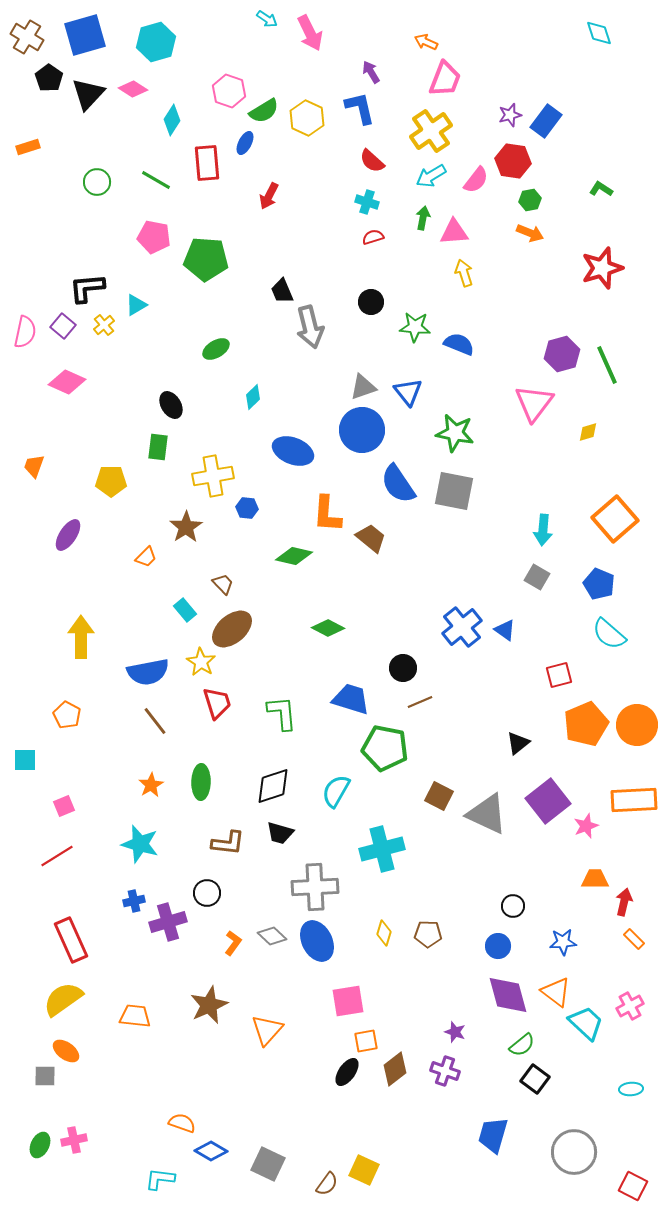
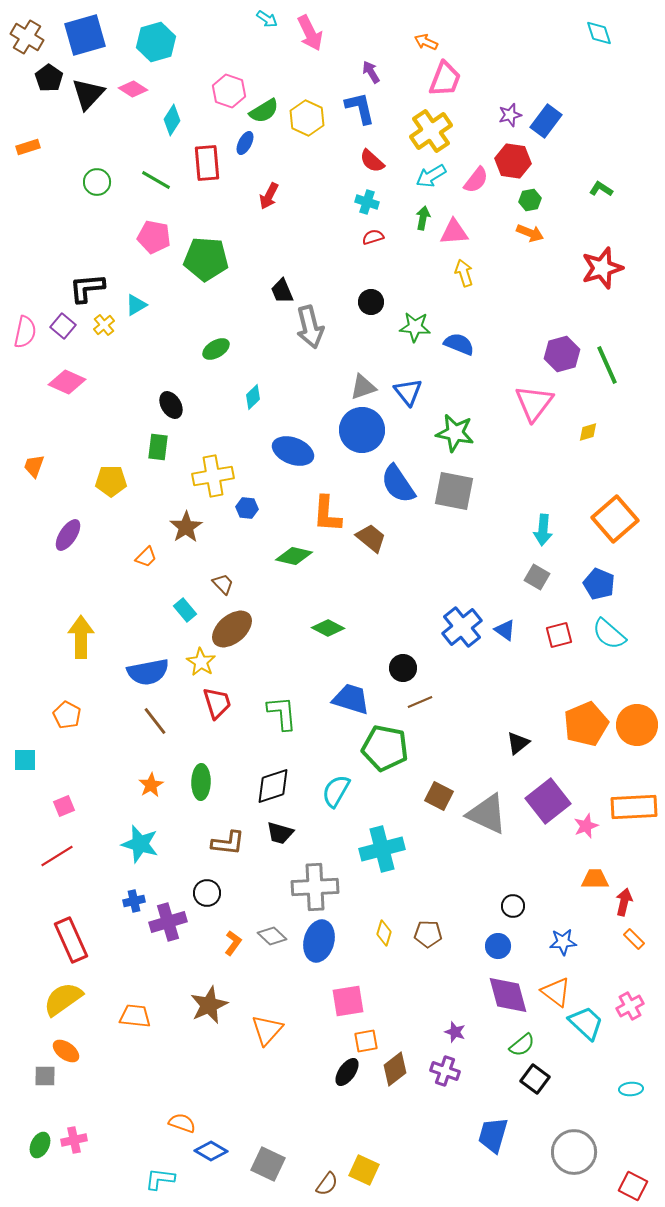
red square at (559, 675): moved 40 px up
orange rectangle at (634, 800): moved 7 px down
blue ellipse at (317, 941): moved 2 px right; rotated 42 degrees clockwise
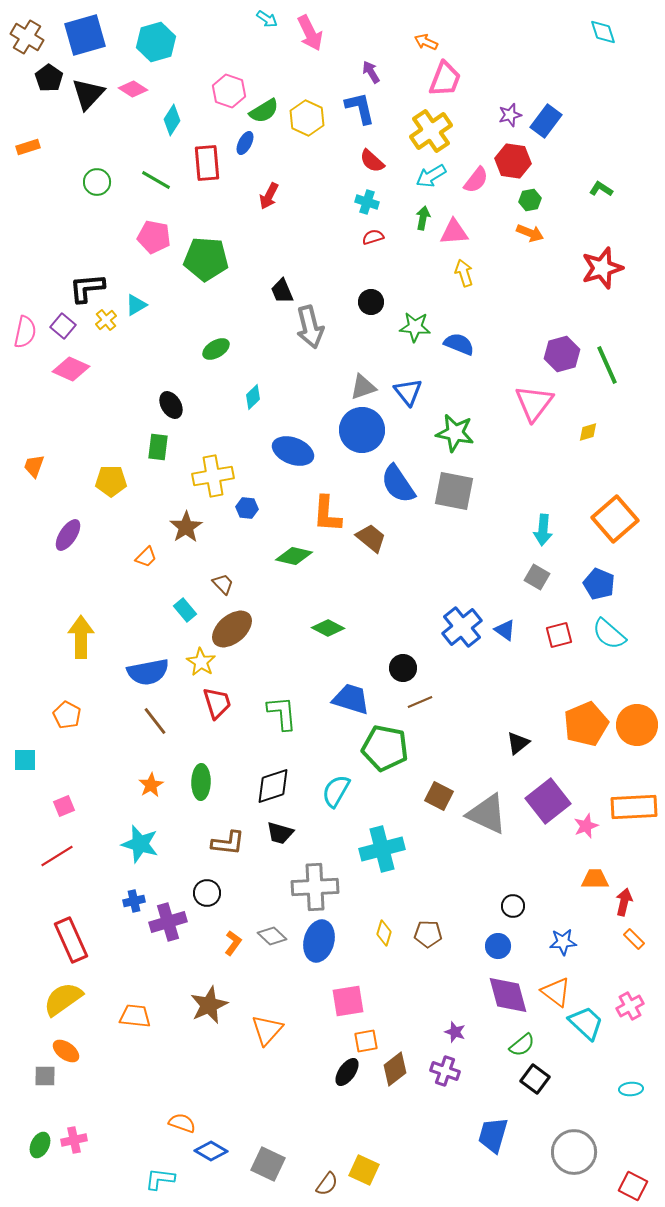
cyan diamond at (599, 33): moved 4 px right, 1 px up
yellow cross at (104, 325): moved 2 px right, 5 px up
pink diamond at (67, 382): moved 4 px right, 13 px up
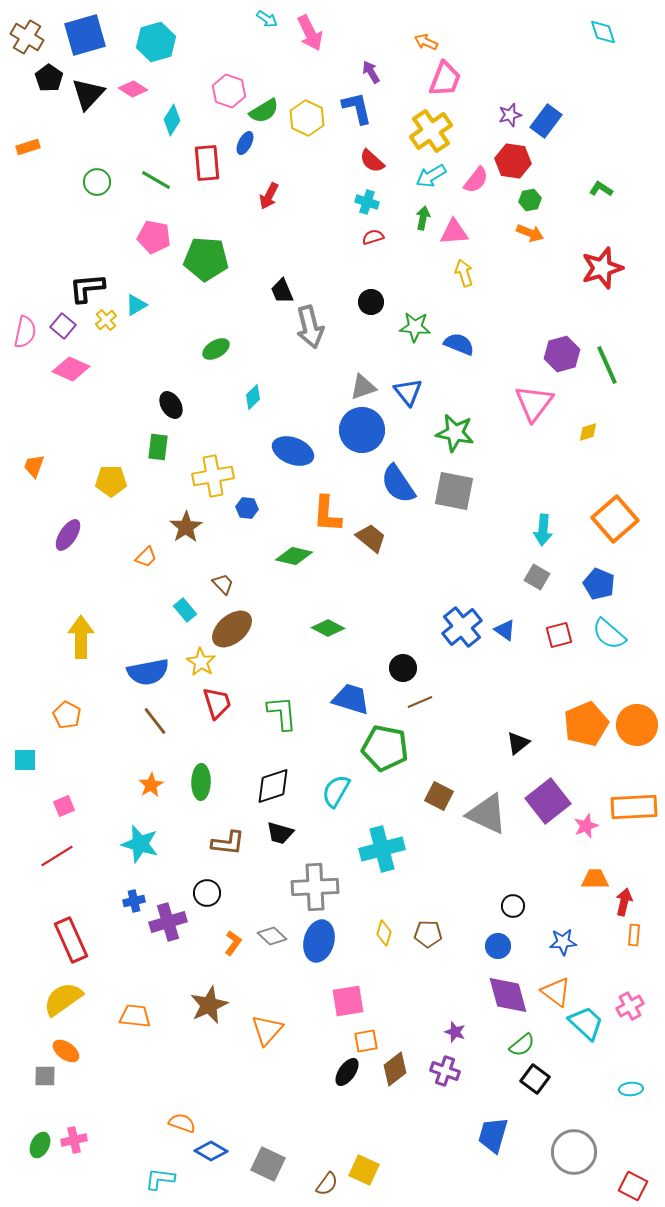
blue L-shape at (360, 108): moved 3 px left
orange rectangle at (634, 939): moved 4 px up; rotated 50 degrees clockwise
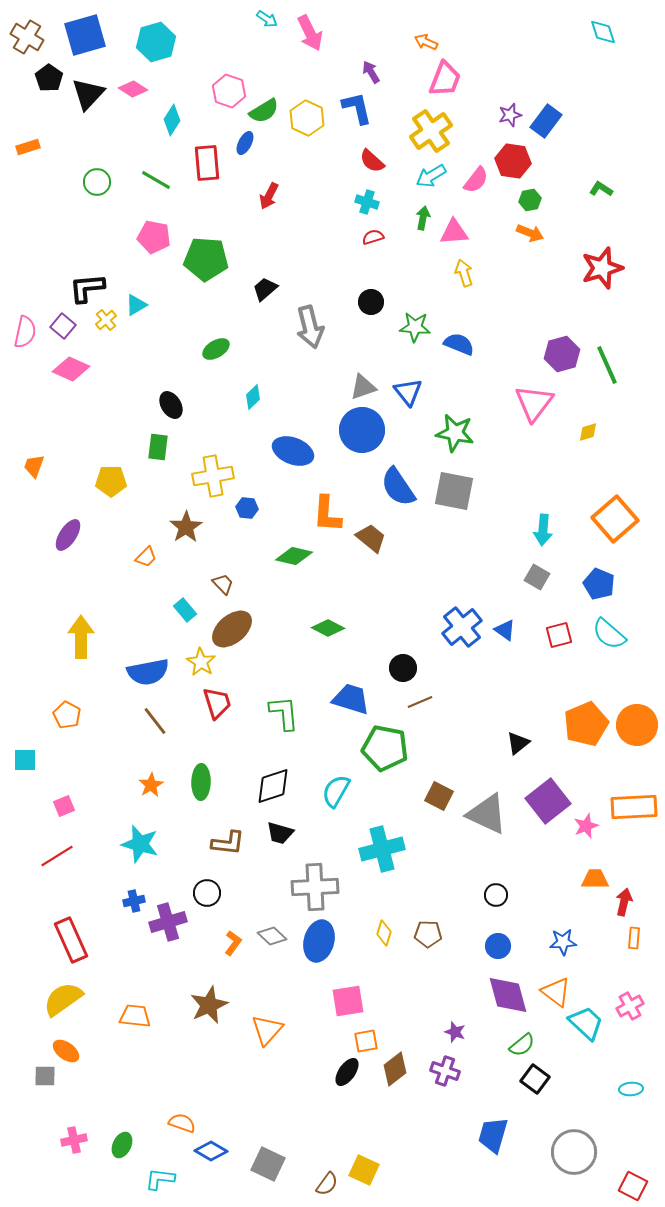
black trapezoid at (282, 291): moved 17 px left, 2 px up; rotated 72 degrees clockwise
blue semicircle at (398, 484): moved 3 px down
green L-shape at (282, 713): moved 2 px right
black circle at (513, 906): moved 17 px left, 11 px up
orange rectangle at (634, 935): moved 3 px down
green ellipse at (40, 1145): moved 82 px right
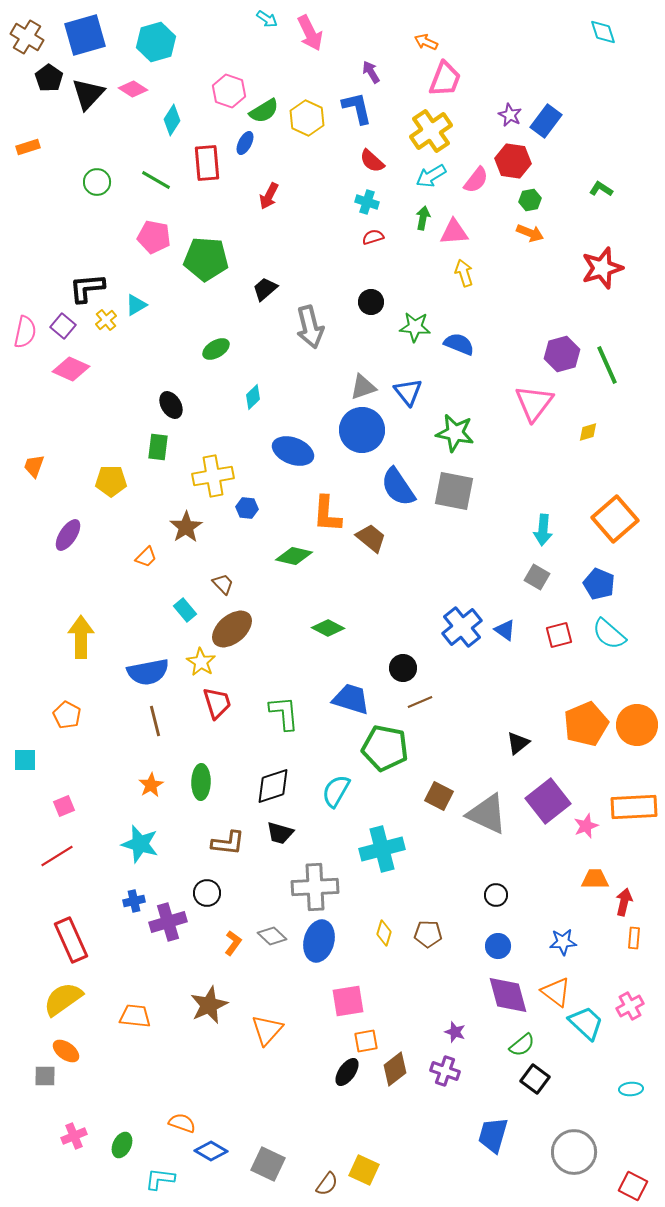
purple star at (510, 115): rotated 30 degrees counterclockwise
brown line at (155, 721): rotated 24 degrees clockwise
pink cross at (74, 1140): moved 4 px up; rotated 10 degrees counterclockwise
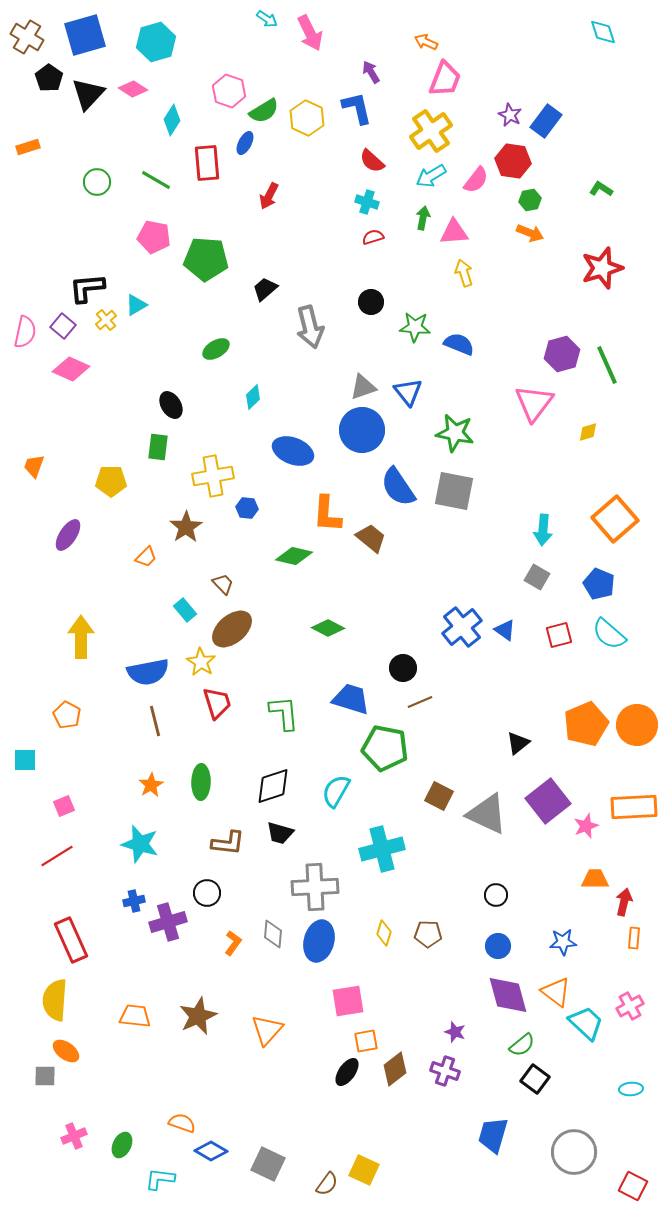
gray diamond at (272, 936): moved 1 px right, 2 px up; rotated 52 degrees clockwise
yellow semicircle at (63, 999): moved 8 px left, 1 px down; rotated 51 degrees counterclockwise
brown star at (209, 1005): moved 11 px left, 11 px down
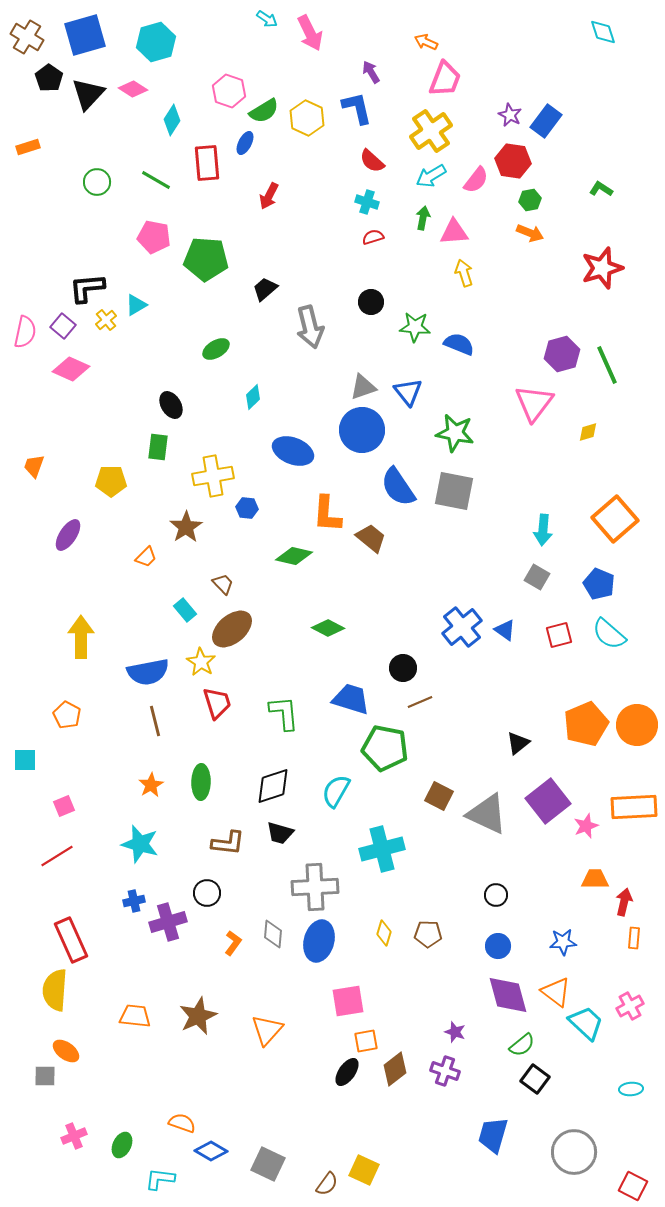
yellow semicircle at (55, 1000): moved 10 px up
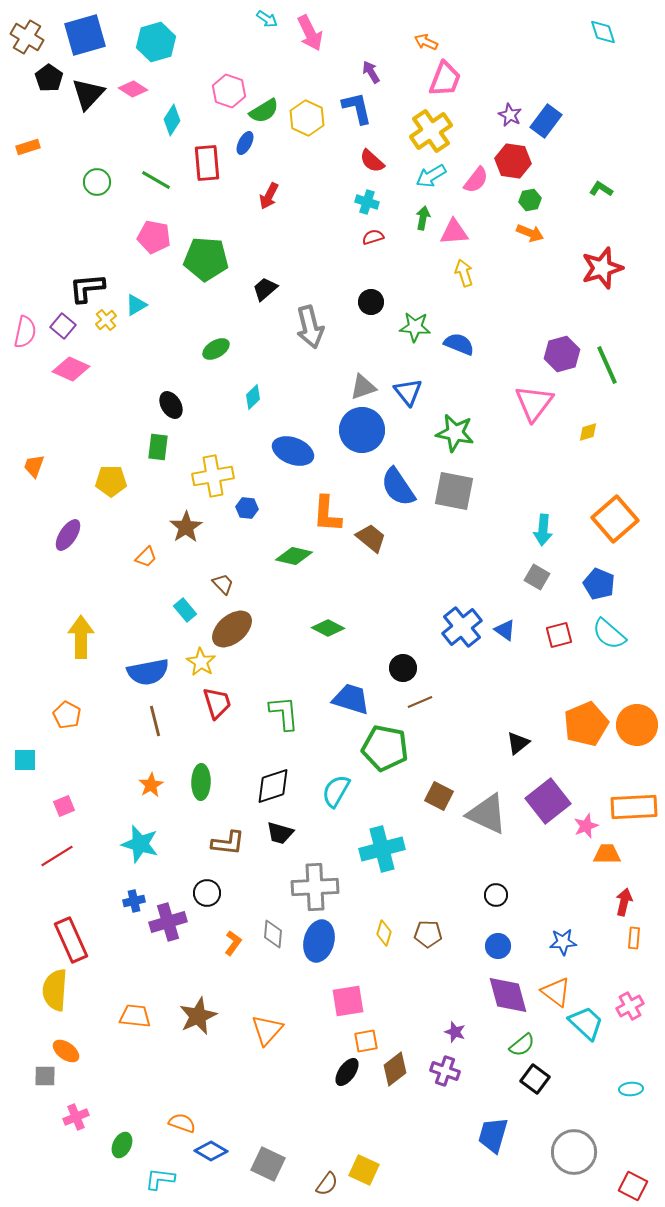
orange trapezoid at (595, 879): moved 12 px right, 25 px up
pink cross at (74, 1136): moved 2 px right, 19 px up
